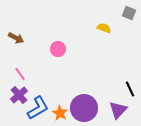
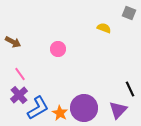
brown arrow: moved 3 px left, 4 px down
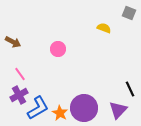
purple cross: rotated 12 degrees clockwise
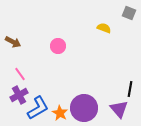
pink circle: moved 3 px up
black line: rotated 35 degrees clockwise
purple triangle: moved 1 px right, 1 px up; rotated 24 degrees counterclockwise
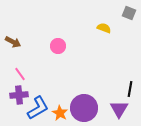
purple cross: rotated 24 degrees clockwise
purple triangle: rotated 12 degrees clockwise
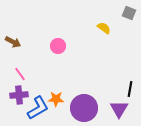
yellow semicircle: rotated 16 degrees clockwise
orange star: moved 4 px left, 14 px up; rotated 28 degrees counterclockwise
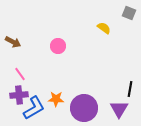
blue L-shape: moved 4 px left
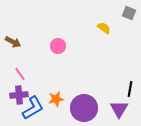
orange star: rotated 14 degrees counterclockwise
blue L-shape: moved 1 px left
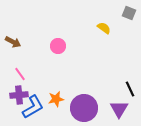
black line: rotated 35 degrees counterclockwise
blue L-shape: moved 1 px up
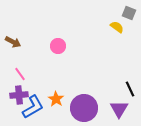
yellow semicircle: moved 13 px right, 1 px up
orange star: rotated 28 degrees counterclockwise
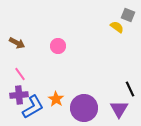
gray square: moved 1 px left, 2 px down
brown arrow: moved 4 px right, 1 px down
